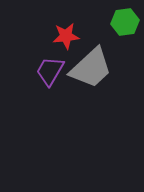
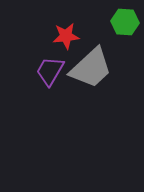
green hexagon: rotated 12 degrees clockwise
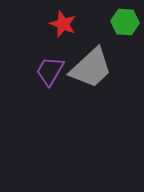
red star: moved 3 px left, 12 px up; rotated 28 degrees clockwise
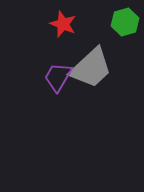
green hexagon: rotated 20 degrees counterclockwise
purple trapezoid: moved 8 px right, 6 px down
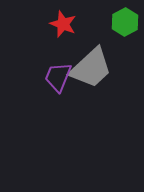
green hexagon: rotated 12 degrees counterclockwise
purple trapezoid: rotated 8 degrees counterclockwise
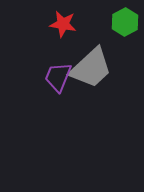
red star: rotated 12 degrees counterclockwise
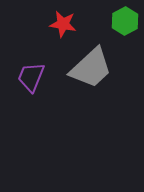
green hexagon: moved 1 px up
purple trapezoid: moved 27 px left
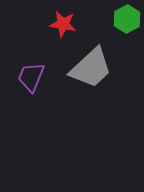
green hexagon: moved 2 px right, 2 px up
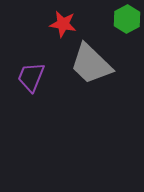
gray trapezoid: moved 4 px up; rotated 87 degrees clockwise
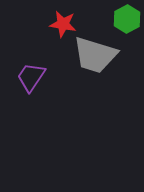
gray trapezoid: moved 4 px right, 9 px up; rotated 27 degrees counterclockwise
purple trapezoid: rotated 12 degrees clockwise
